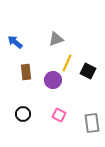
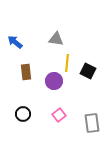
gray triangle: rotated 28 degrees clockwise
yellow line: rotated 18 degrees counterclockwise
purple circle: moved 1 px right, 1 px down
pink square: rotated 24 degrees clockwise
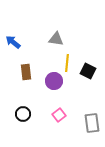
blue arrow: moved 2 px left
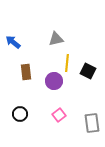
gray triangle: rotated 21 degrees counterclockwise
black circle: moved 3 px left
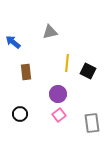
gray triangle: moved 6 px left, 7 px up
purple circle: moved 4 px right, 13 px down
